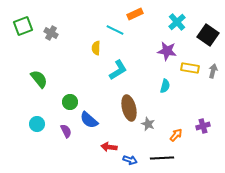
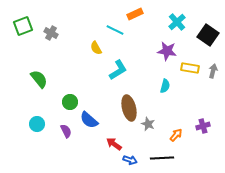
yellow semicircle: rotated 32 degrees counterclockwise
red arrow: moved 5 px right, 3 px up; rotated 28 degrees clockwise
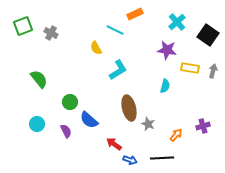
purple star: moved 1 px up
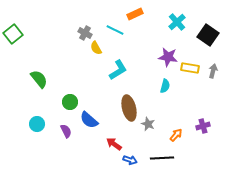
green square: moved 10 px left, 8 px down; rotated 18 degrees counterclockwise
gray cross: moved 34 px right
purple star: moved 1 px right, 7 px down
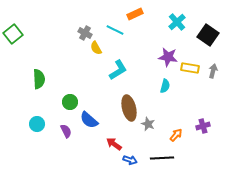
green semicircle: rotated 36 degrees clockwise
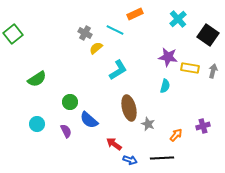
cyan cross: moved 1 px right, 3 px up
yellow semicircle: rotated 80 degrees clockwise
green semicircle: moved 2 px left; rotated 60 degrees clockwise
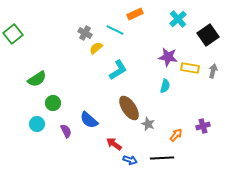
black square: rotated 20 degrees clockwise
green circle: moved 17 px left, 1 px down
brown ellipse: rotated 20 degrees counterclockwise
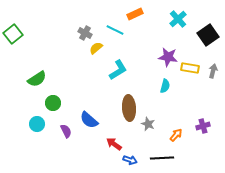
brown ellipse: rotated 30 degrees clockwise
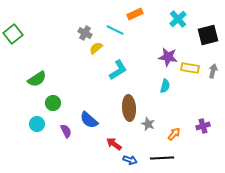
black square: rotated 20 degrees clockwise
orange arrow: moved 2 px left, 1 px up
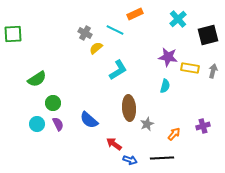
green square: rotated 36 degrees clockwise
gray star: moved 1 px left; rotated 24 degrees clockwise
purple semicircle: moved 8 px left, 7 px up
